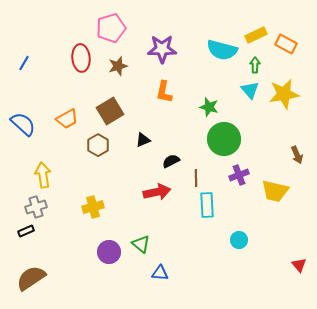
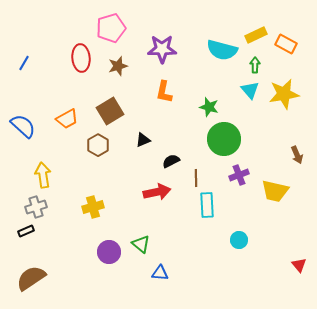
blue semicircle: moved 2 px down
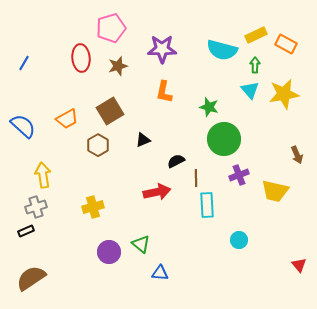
black semicircle: moved 5 px right
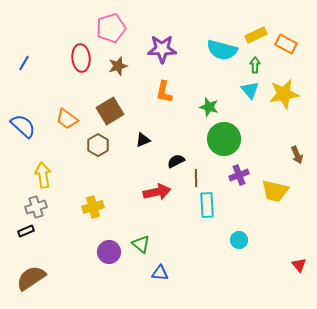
orange trapezoid: rotated 65 degrees clockwise
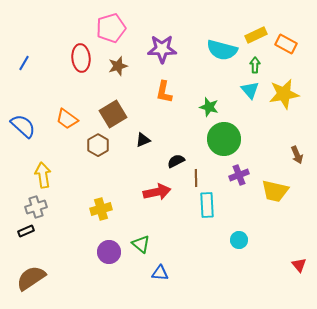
brown square: moved 3 px right, 3 px down
yellow cross: moved 8 px right, 2 px down
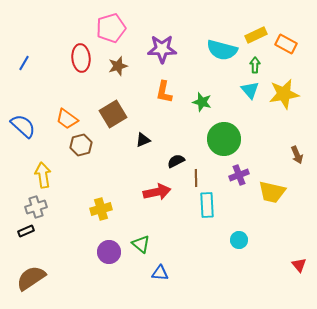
green star: moved 7 px left, 5 px up
brown hexagon: moved 17 px left; rotated 15 degrees clockwise
yellow trapezoid: moved 3 px left, 1 px down
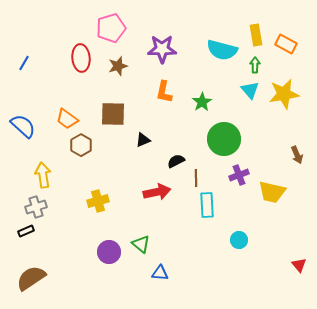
yellow rectangle: rotated 75 degrees counterclockwise
green star: rotated 24 degrees clockwise
brown square: rotated 32 degrees clockwise
brown hexagon: rotated 15 degrees counterclockwise
yellow cross: moved 3 px left, 8 px up
